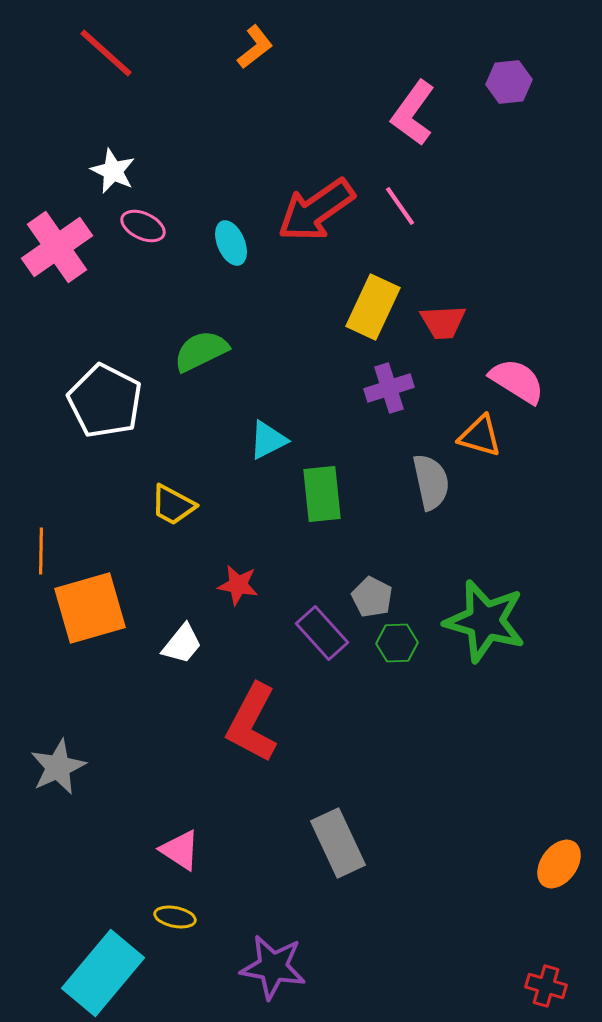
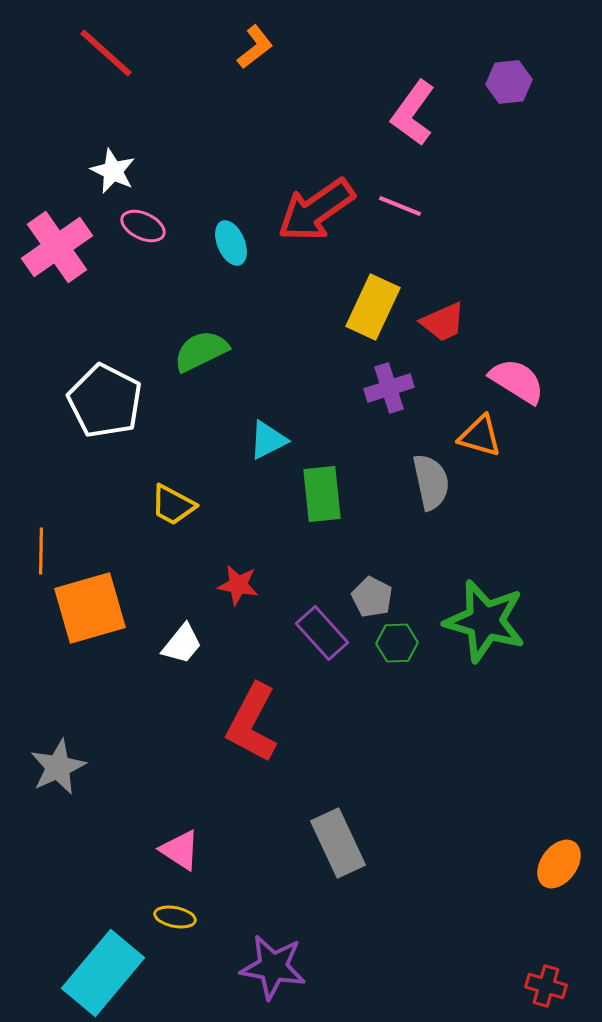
pink line: rotated 33 degrees counterclockwise
red trapezoid: rotated 21 degrees counterclockwise
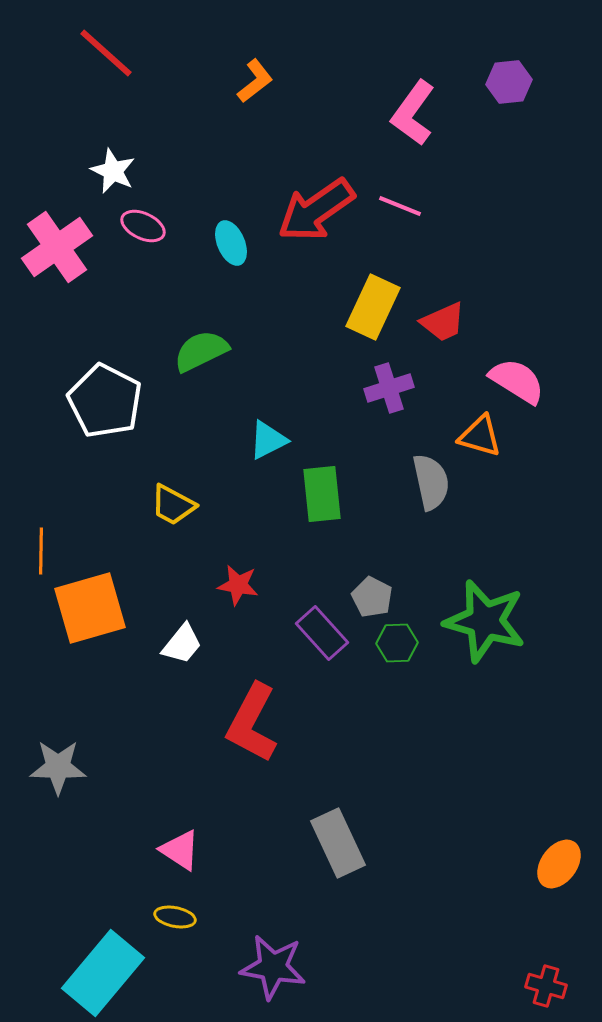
orange L-shape: moved 34 px down
gray star: rotated 26 degrees clockwise
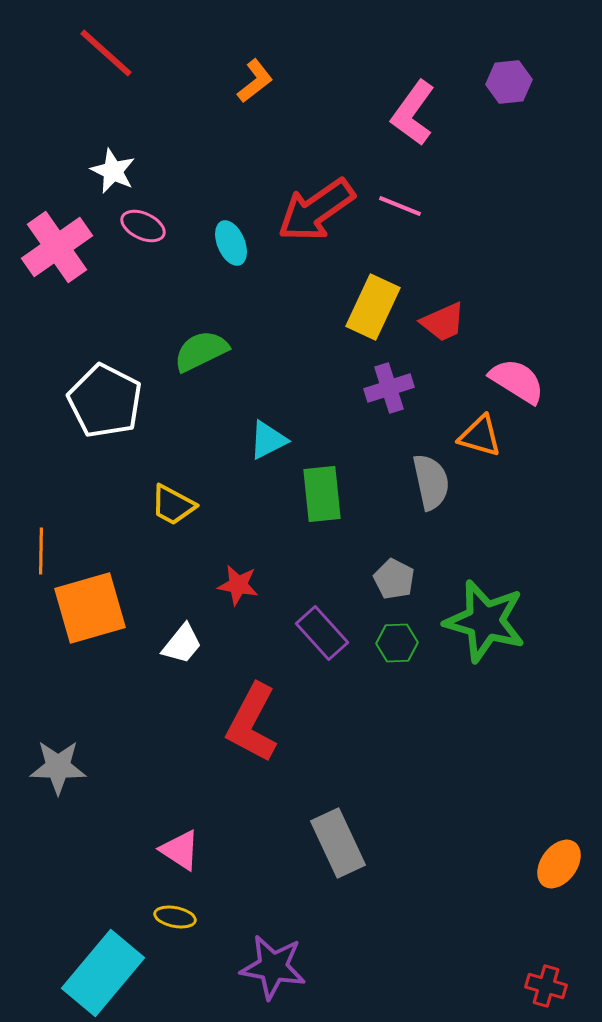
gray pentagon: moved 22 px right, 18 px up
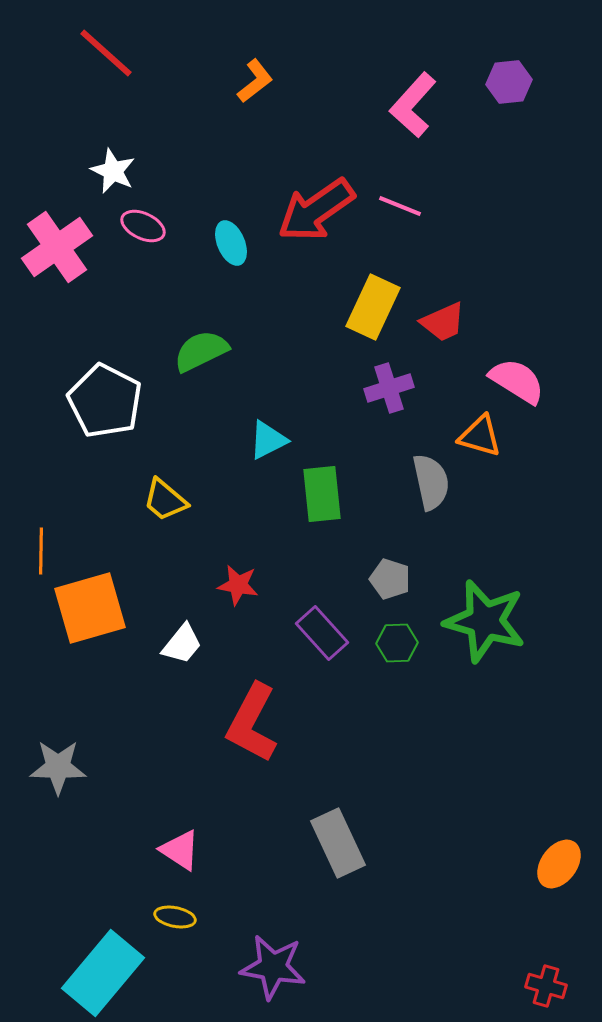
pink L-shape: moved 8 px up; rotated 6 degrees clockwise
yellow trapezoid: moved 8 px left, 5 px up; rotated 12 degrees clockwise
gray pentagon: moved 4 px left; rotated 9 degrees counterclockwise
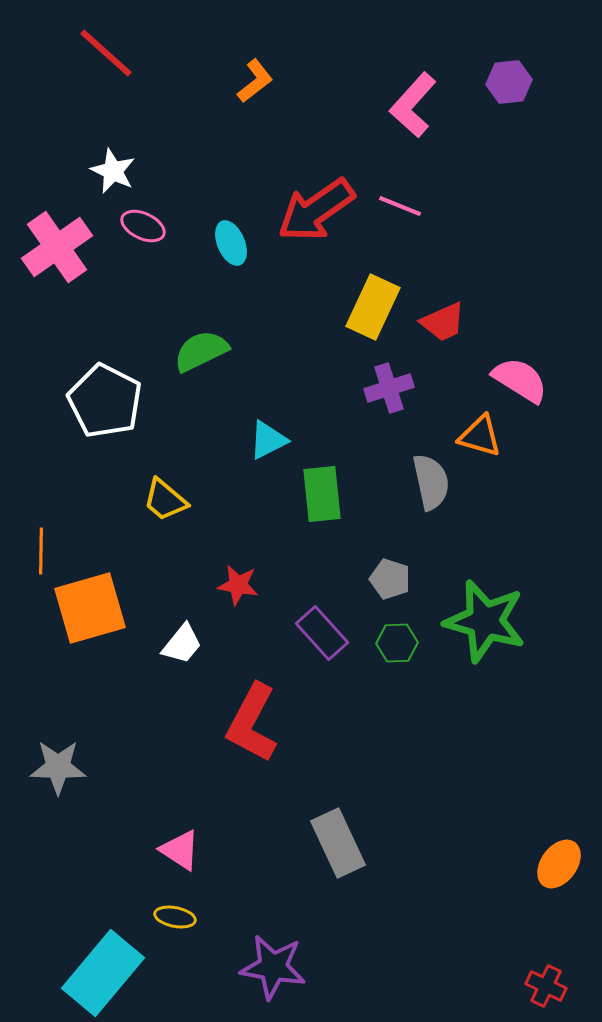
pink semicircle: moved 3 px right, 1 px up
red cross: rotated 9 degrees clockwise
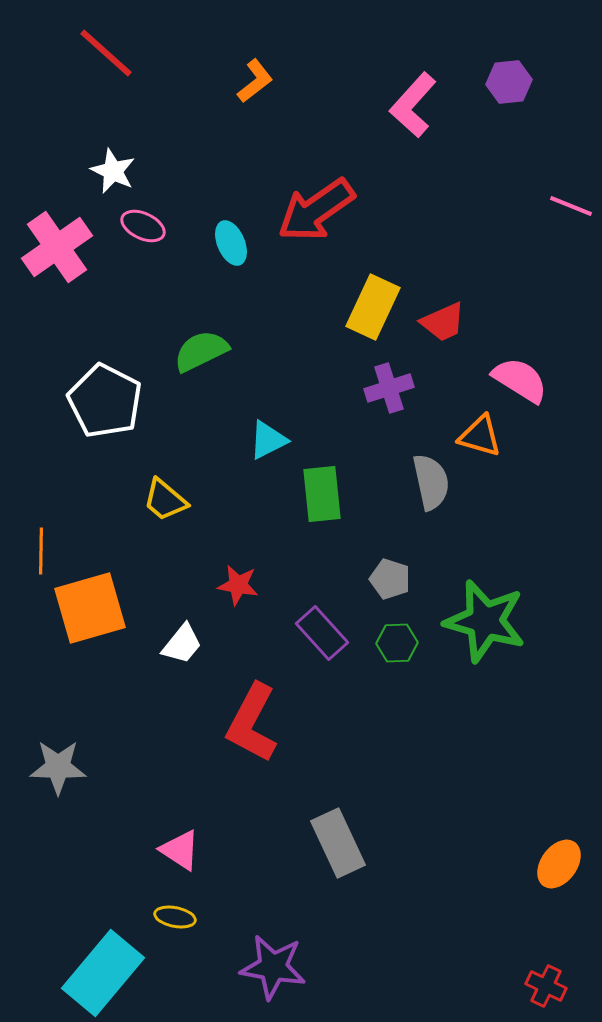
pink line: moved 171 px right
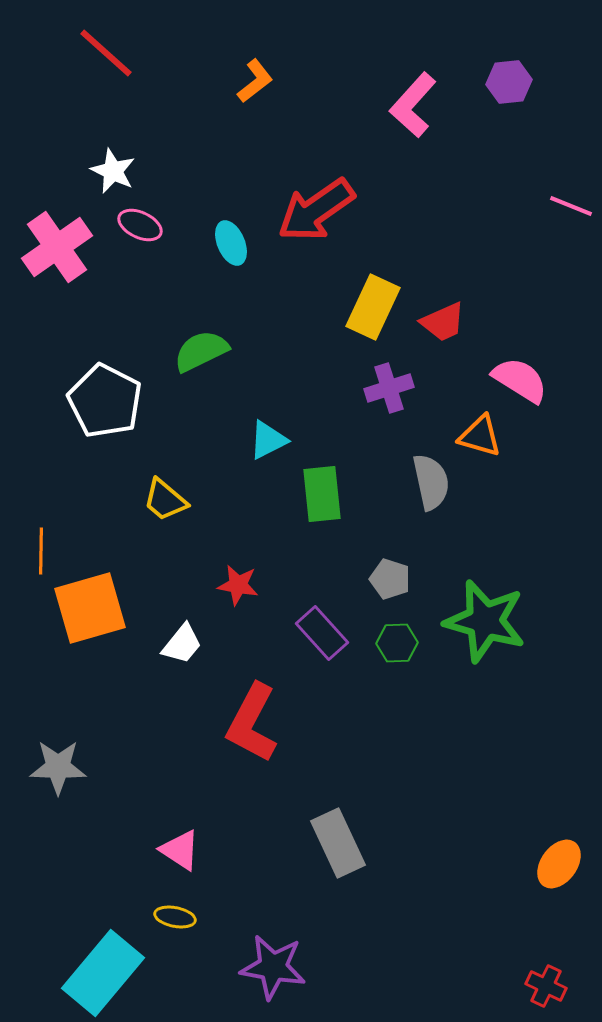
pink ellipse: moved 3 px left, 1 px up
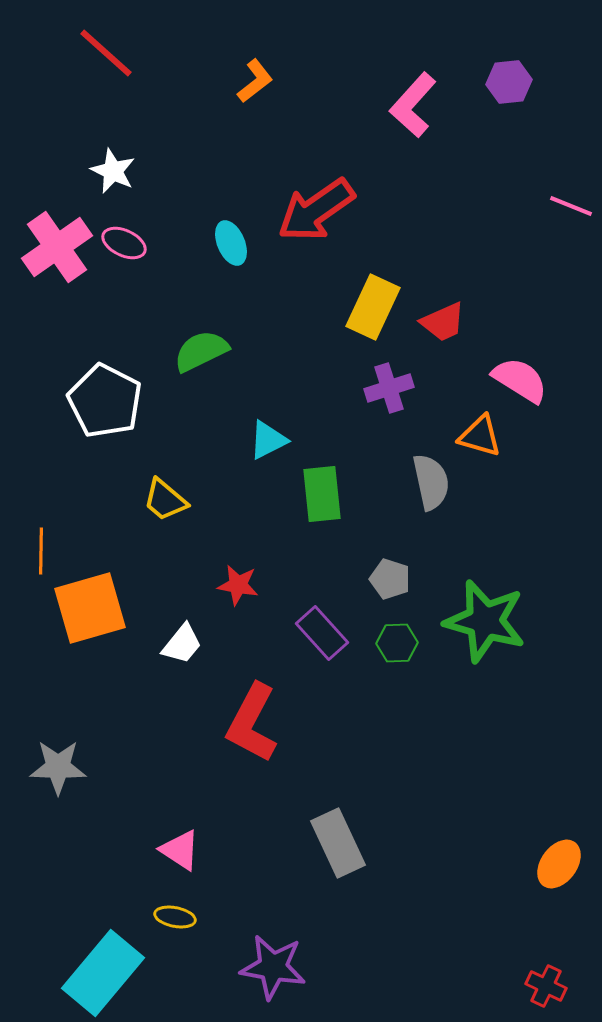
pink ellipse: moved 16 px left, 18 px down
